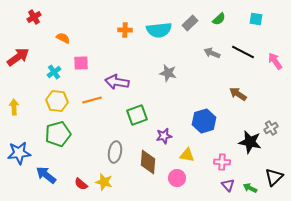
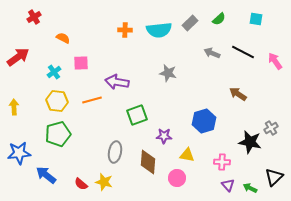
purple star: rotated 14 degrees clockwise
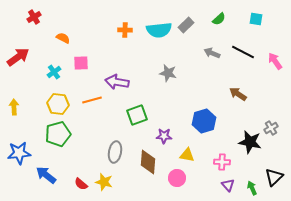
gray rectangle: moved 4 px left, 2 px down
yellow hexagon: moved 1 px right, 3 px down
green arrow: moved 2 px right; rotated 40 degrees clockwise
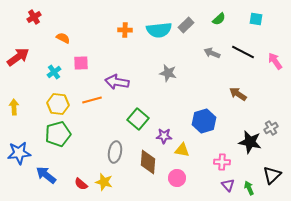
green square: moved 1 px right, 4 px down; rotated 30 degrees counterclockwise
yellow triangle: moved 5 px left, 5 px up
black triangle: moved 2 px left, 2 px up
green arrow: moved 3 px left
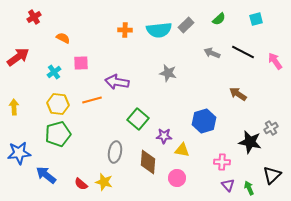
cyan square: rotated 24 degrees counterclockwise
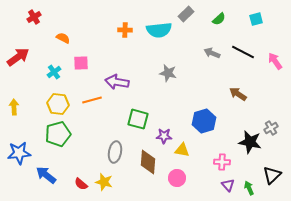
gray rectangle: moved 11 px up
green square: rotated 25 degrees counterclockwise
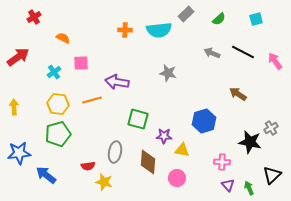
red semicircle: moved 7 px right, 18 px up; rotated 48 degrees counterclockwise
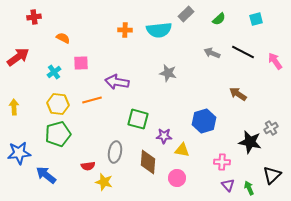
red cross: rotated 24 degrees clockwise
